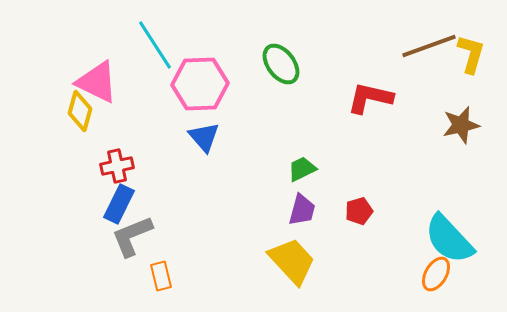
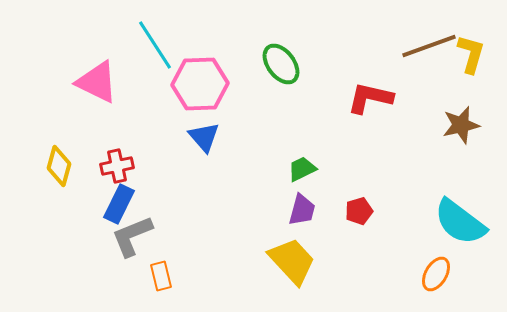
yellow diamond: moved 21 px left, 55 px down
cyan semicircle: moved 11 px right, 17 px up; rotated 10 degrees counterclockwise
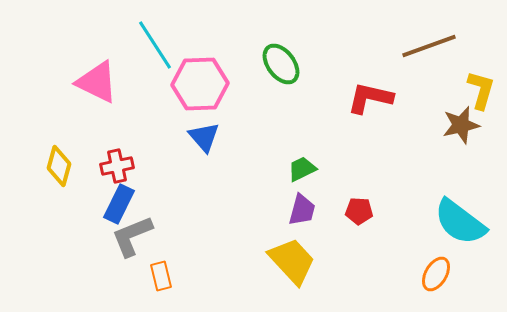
yellow L-shape: moved 10 px right, 36 px down
red pentagon: rotated 20 degrees clockwise
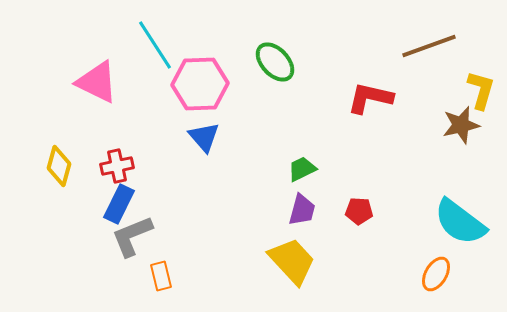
green ellipse: moved 6 px left, 2 px up; rotated 6 degrees counterclockwise
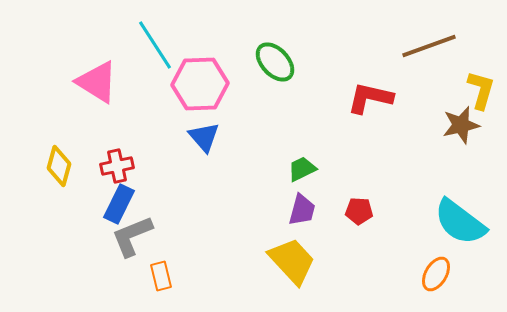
pink triangle: rotated 6 degrees clockwise
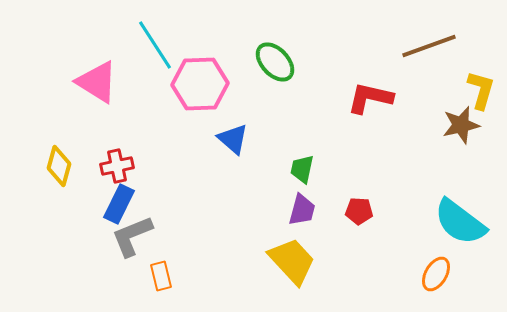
blue triangle: moved 29 px right, 2 px down; rotated 8 degrees counterclockwise
green trapezoid: rotated 52 degrees counterclockwise
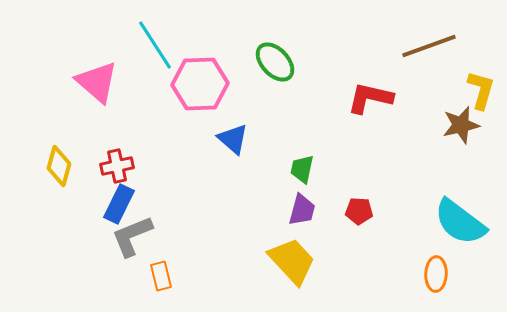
pink triangle: rotated 9 degrees clockwise
orange ellipse: rotated 28 degrees counterclockwise
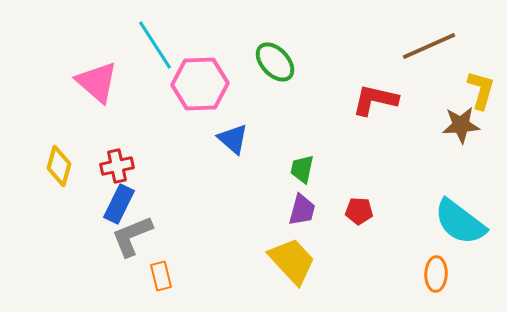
brown line: rotated 4 degrees counterclockwise
red L-shape: moved 5 px right, 2 px down
brown star: rotated 9 degrees clockwise
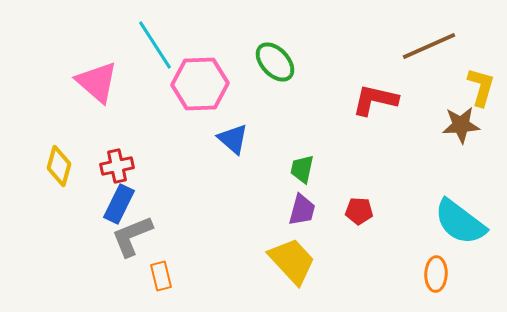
yellow L-shape: moved 3 px up
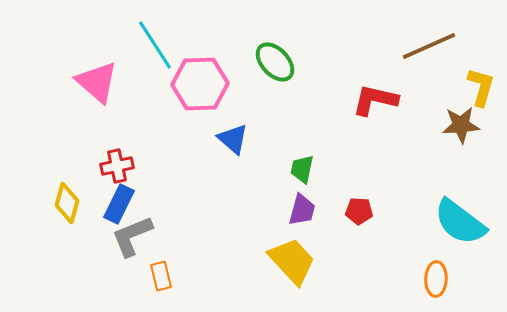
yellow diamond: moved 8 px right, 37 px down
orange ellipse: moved 5 px down
